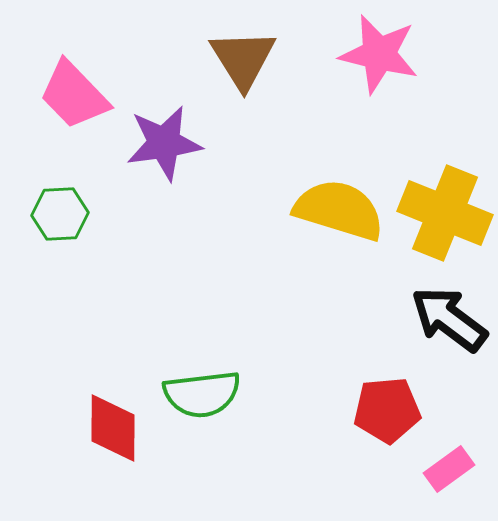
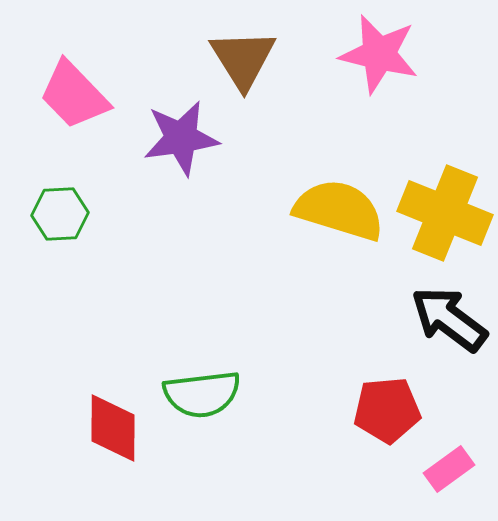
purple star: moved 17 px right, 5 px up
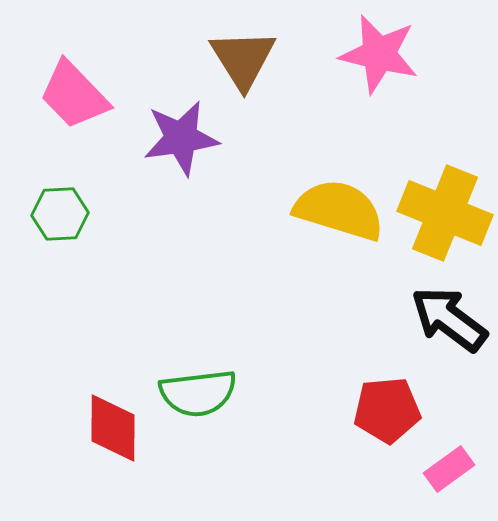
green semicircle: moved 4 px left, 1 px up
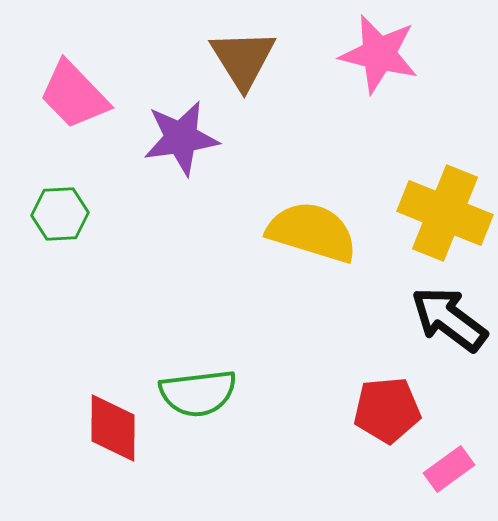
yellow semicircle: moved 27 px left, 22 px down
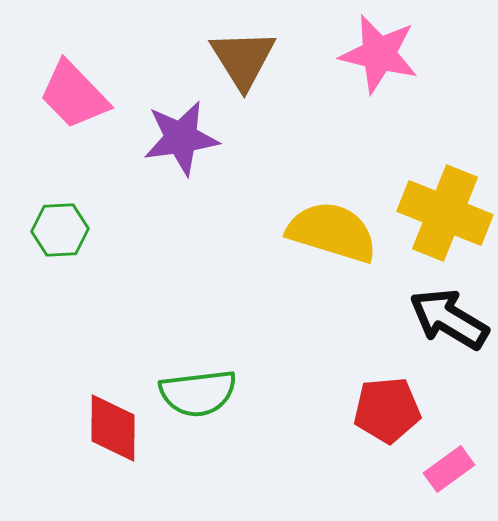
green hexagon: moved 16 px down
yellow semicircle: moved 20 px right
black arrow: rotated 6 degrees counterclockwise
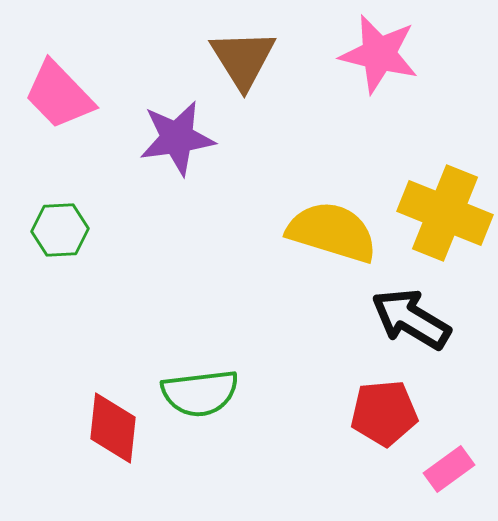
pink trapezoid: moved 15 px left
purple star: moved 4 px left
black arrow: moved 38 px left
green semicircle: moved 2 px right
red pentagon: moved 3 px left, 3 px down
red diamond: rotated 6 degrees clockwise
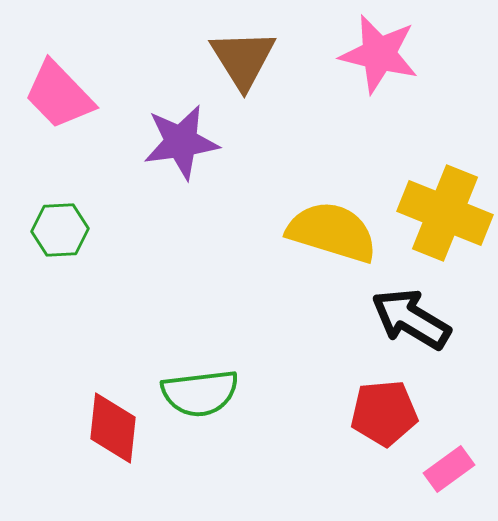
purple star: moved 4 px right, 4 px down
